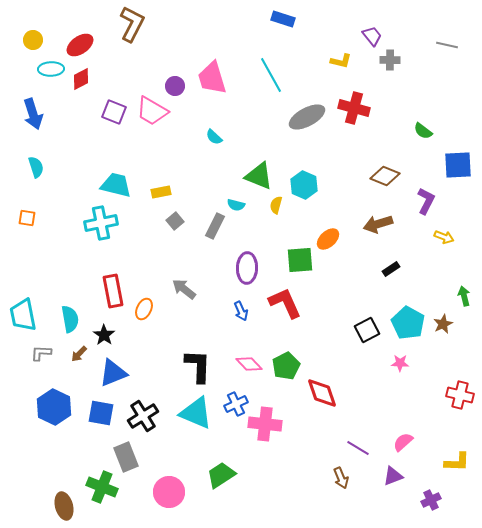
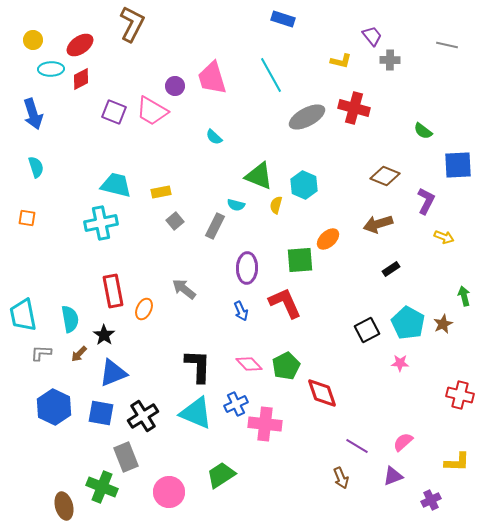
purple line at (358, 448): moved 1 px left, 2 px up
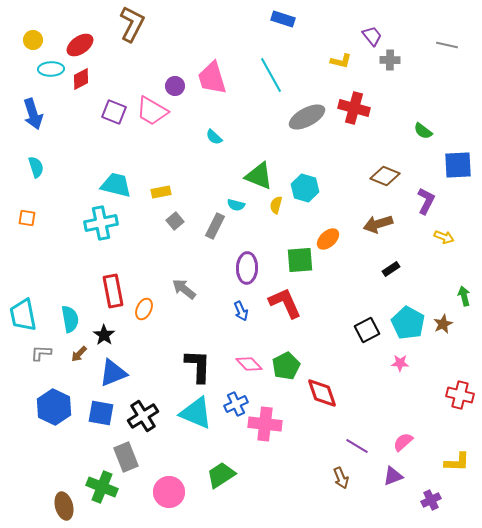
cyan hexagon at (304, 185): moved 1 px right, 3 px down; rotated 8 degrees counterclockwise
